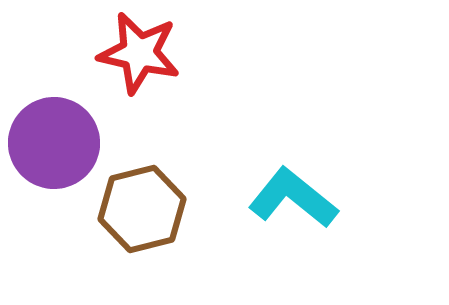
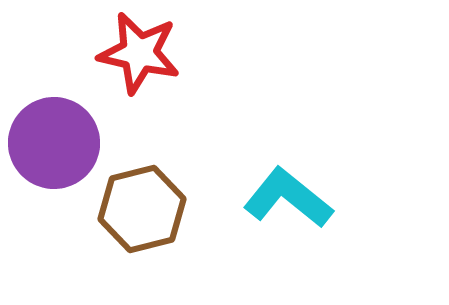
cyan L-shape: moved 5 px left
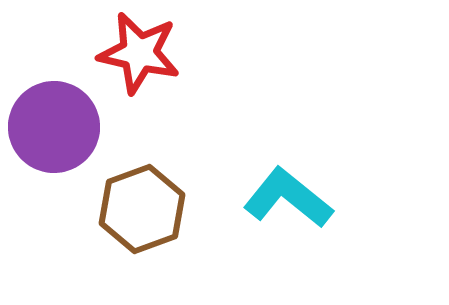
purple circle: moved 16 px up
brown hexagon: rotated 6 degrees counterclockwise
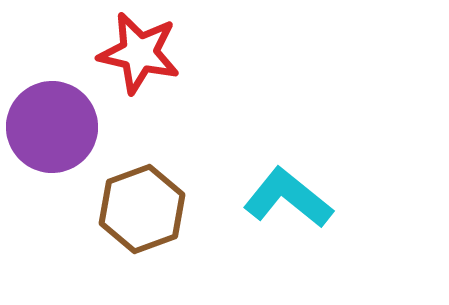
purple circle: moved 2 px left
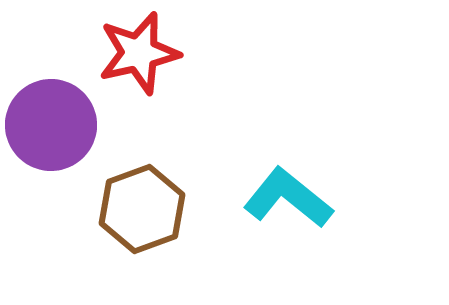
red star: rotated 26 degrees counterclockwise
purple circle: moved 1 px left, 2 px up
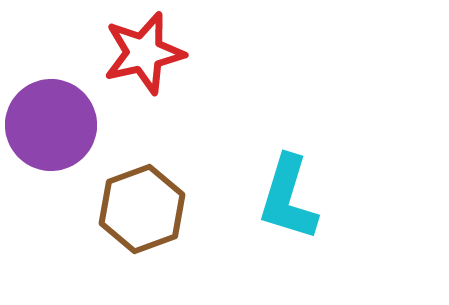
red star: moved 5 px right
cyan L-shape: rotated 112 degrees counterclockwise
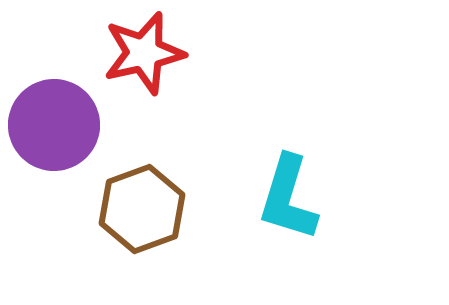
purple circle: moved 3 px right
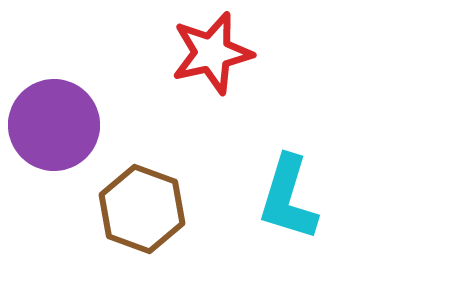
red star: moved 68 px right
brown hexagon: rotated 20 degrees counterclockwise
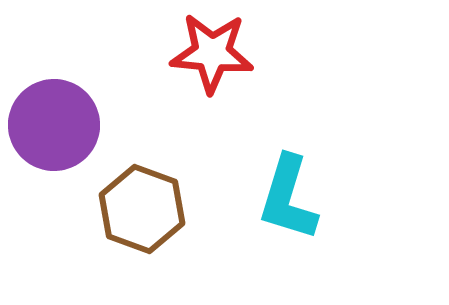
red star: rotated 18 degrees clockwise
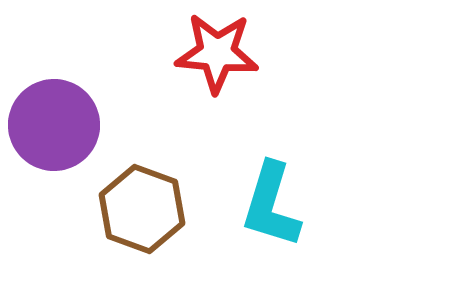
red star: moved 5 px right
cyan L-shape: moved 17 px left, 7 px down
